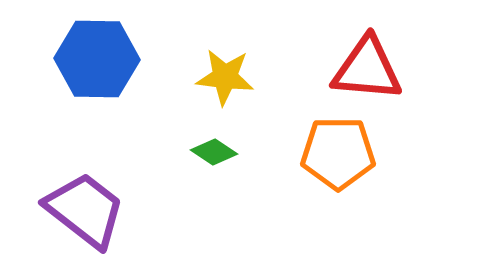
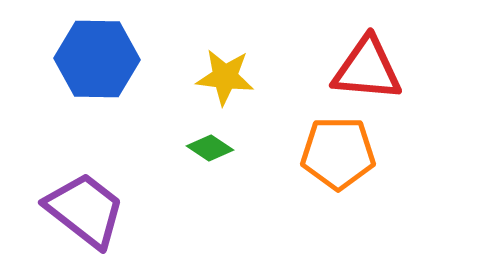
green diamond: moved 4 px left, 4 px up
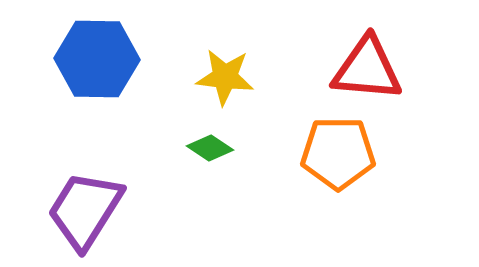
purple trapezoid: rotated 96 degrees counterclockwise
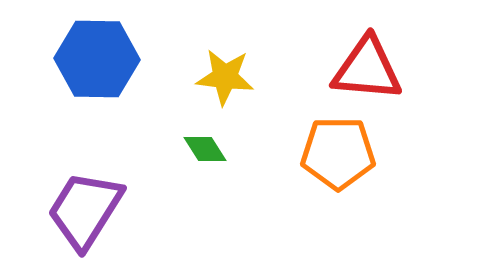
green diamond: moved 5 px left, 1 px down; rotated 24 degrees clockwise
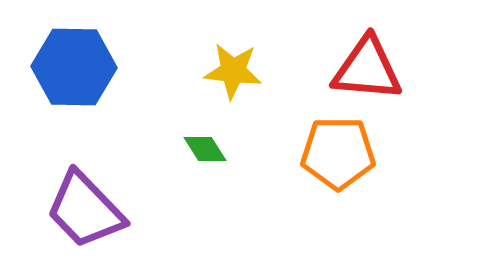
blue hexagon: moved 23 px left, 8 px down
yellow star: moved 8 px right, 6 px up
purple trapezoid: rotated 76 degrees counterclockwise
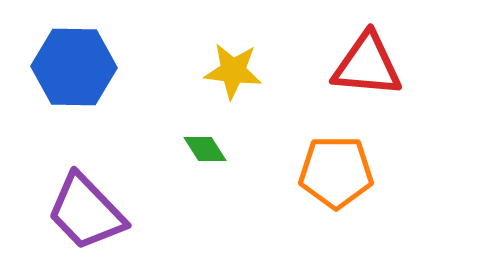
red triangle: moved 4 px up
orange pentagon: moved 2 px left, 19 px down
purple trapezoid: moved 1 px right, 2 px down
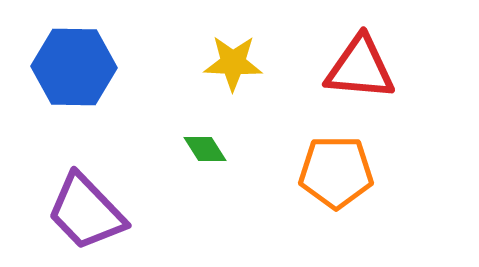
red triangle: moved 7 px left, 3 px down
yellow star: moved 8 px up; rotated 4 degrees counterclockwise
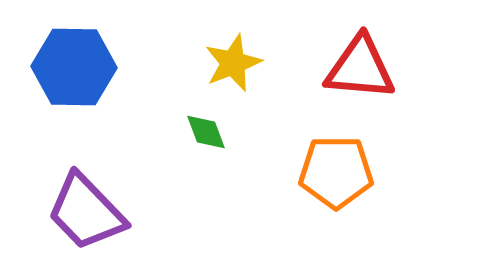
yellow star: rotated 24 degrees counterclockwise
green diamond: moved 1 px right, 17 px up; rotated 12 degrees clockwise
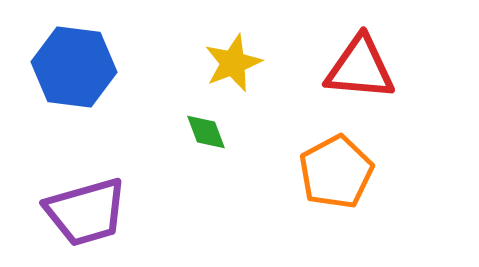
blue hexagon: rotated 6 degrees clockwise
orange pentagon: rotated 28 degrees counterclockwise
purple trapezoid: rotated 62 degrees counterclockwise
